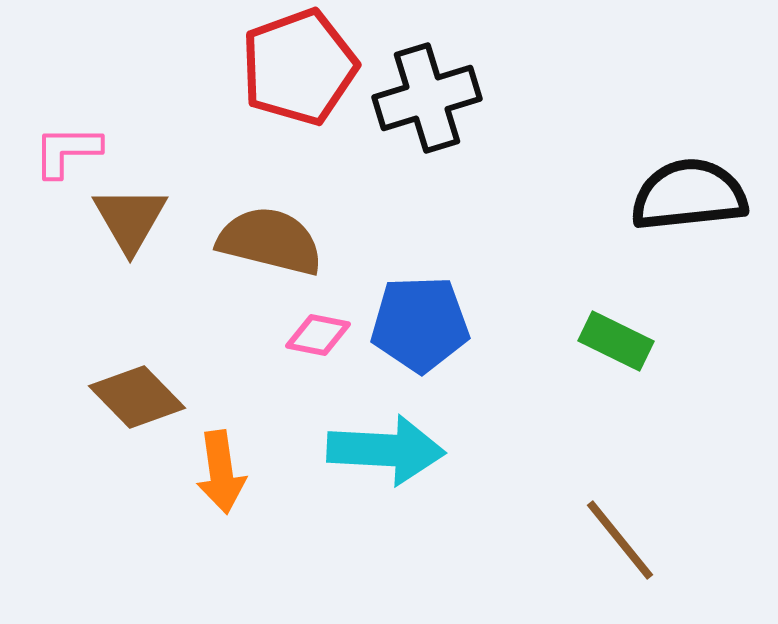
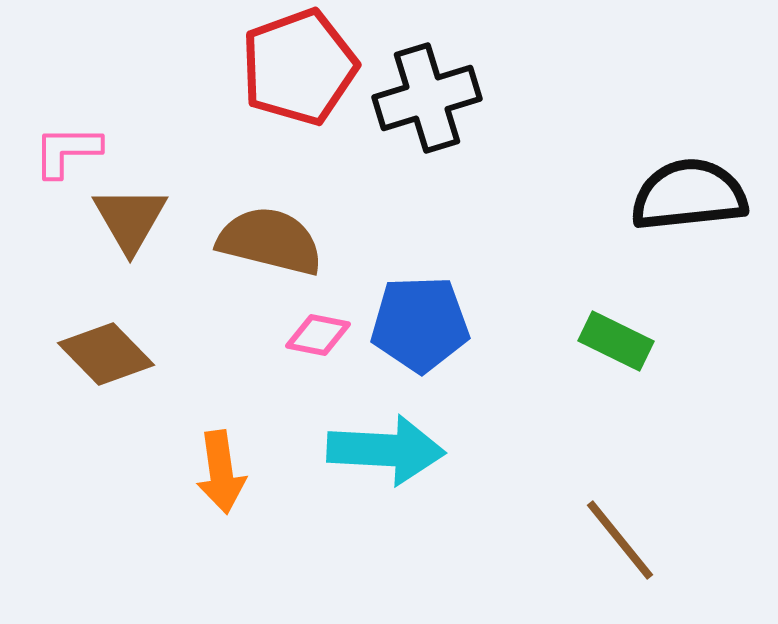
brown diamond: moved 31 px left, 43 px up
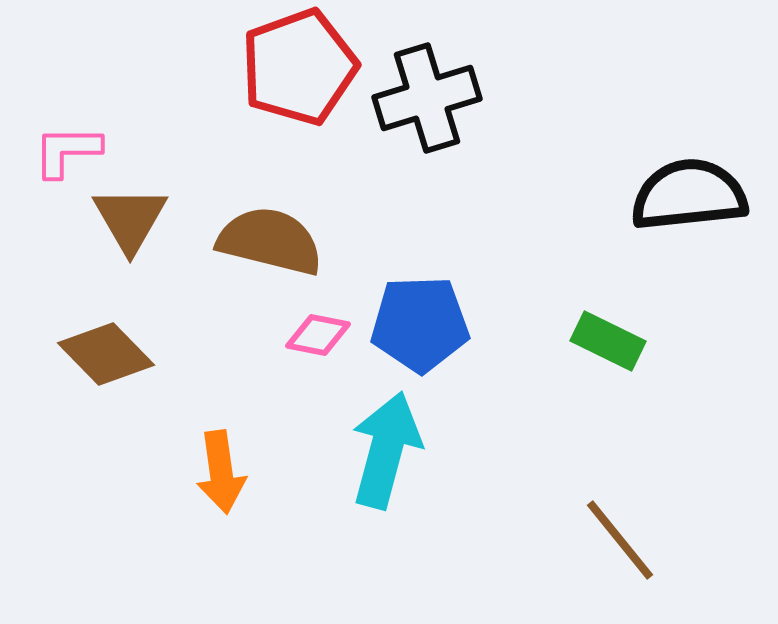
green rectangle: moved 8 px left
cyan arrow: rotated 78 degrees counterclockwise
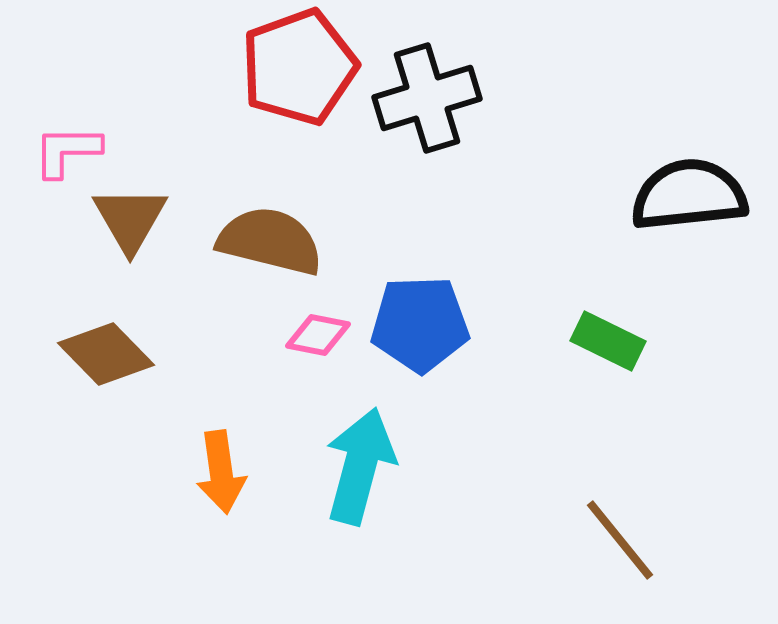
cyan arrow: moved 26 px left, 16 px down
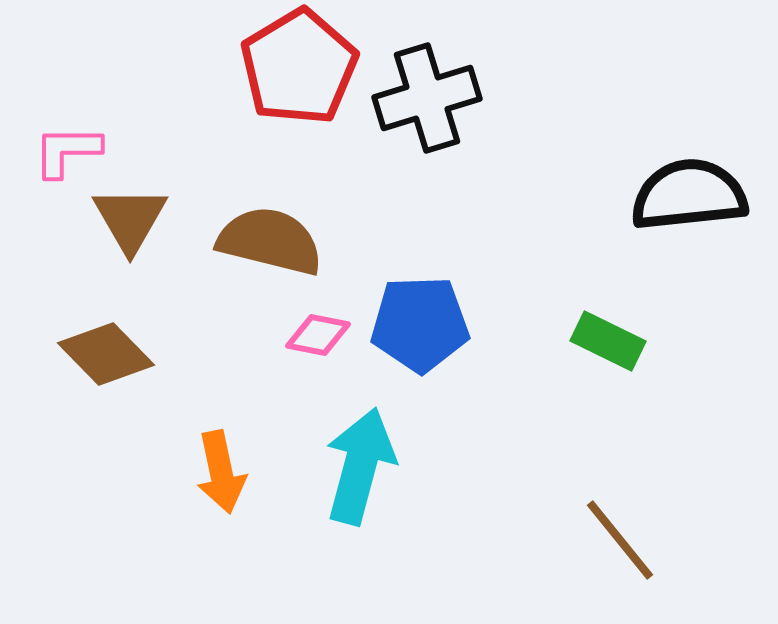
red pentagon: rotated 11 degrees counterclockwise
orange arrow: rotated 4 degrees counterclockwise
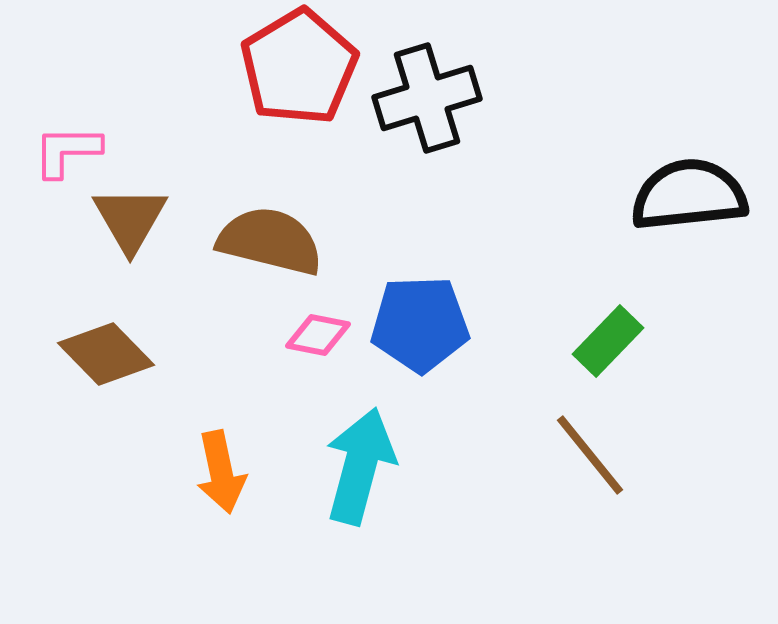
green rectangle: rotated 72 degrees counterclockwise
brown line: moved 30 px left, 85 px up
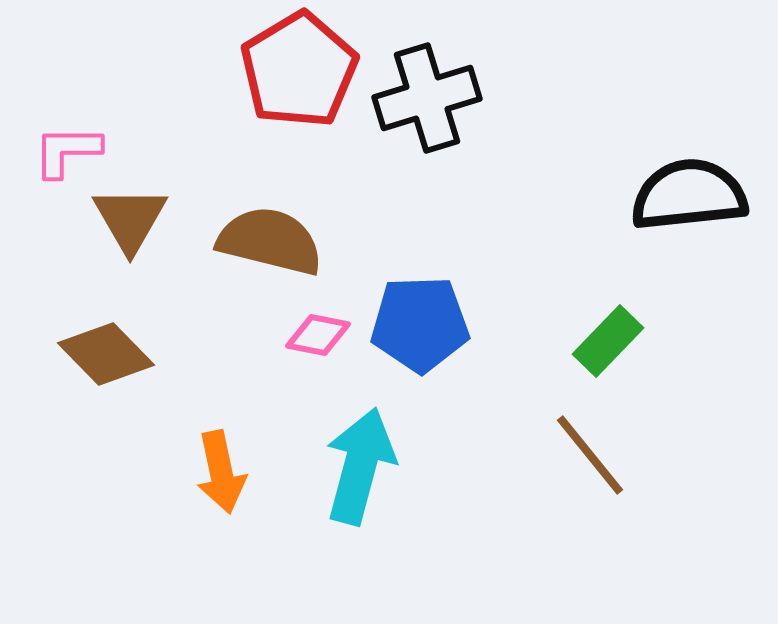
red pentagon: moved 3 px down
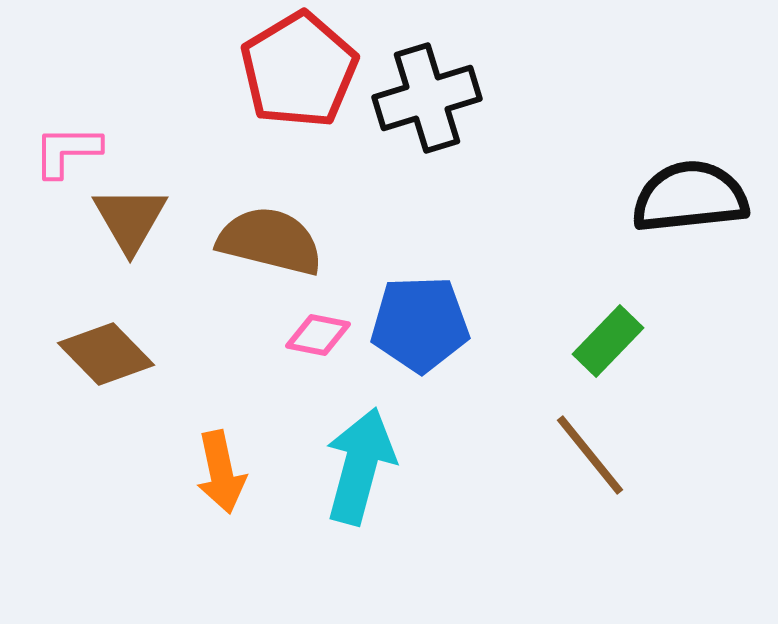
black semicircle: moved 1 px right, 2 px down
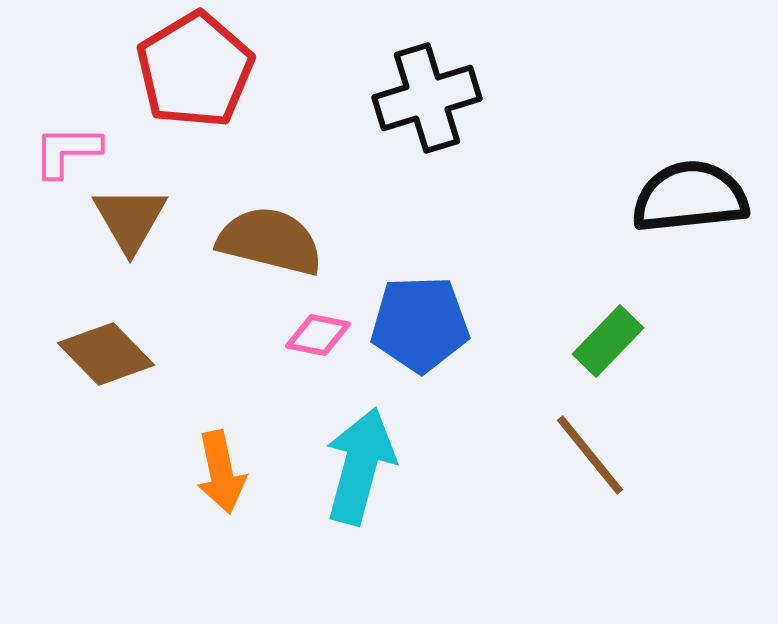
red pentagon: moved 104 px left
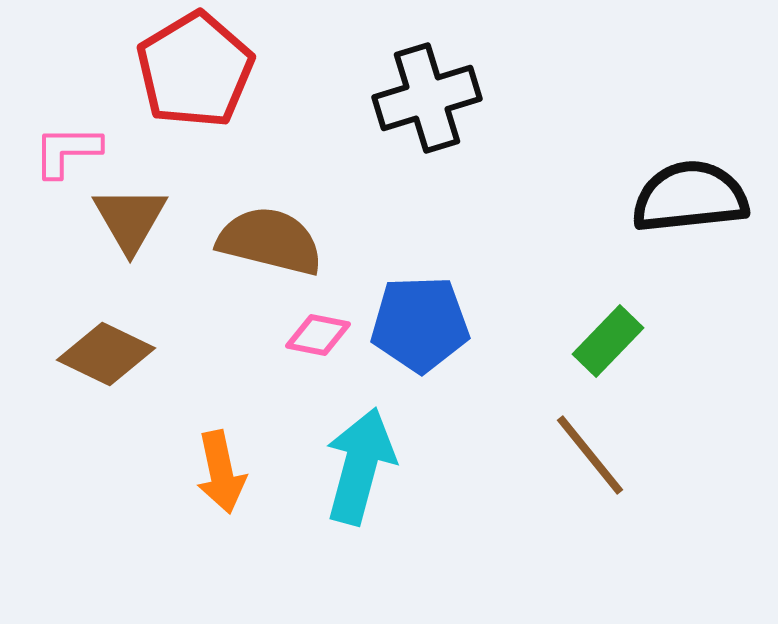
brown diamond: rotated 20 degrees counterclockwise
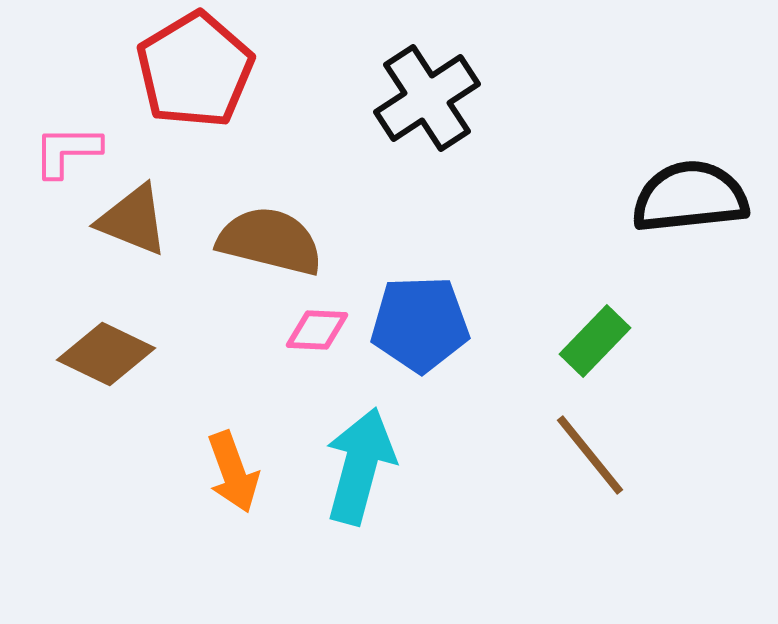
black cross: rotated 16 degrees counterclockwise
brown triangle: moved 3 px right, 1 px down; rotated 38 degrees counterclockwise
pink diamond: moved 1 px left, 5 px up; rotated 8 degrees counterclockwise
green rectangle: moved 13 px left
orange arrow: moved 12 px right; rotated 8 degrees counterclockwise
